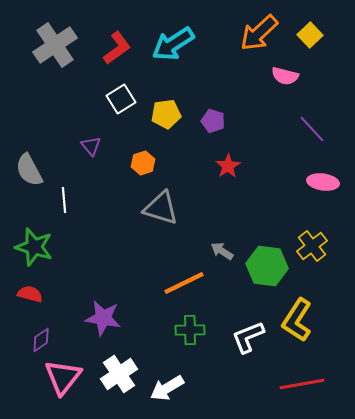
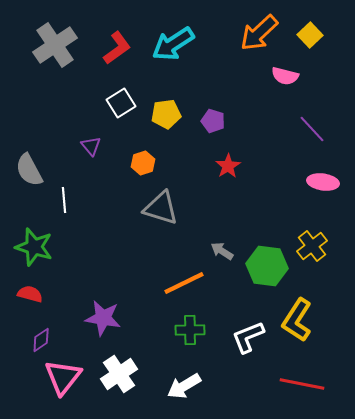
white square: moved 4 px down
red line: rotated 21 degrees clockwise
white arrow: moved 17 px right, 2 px up
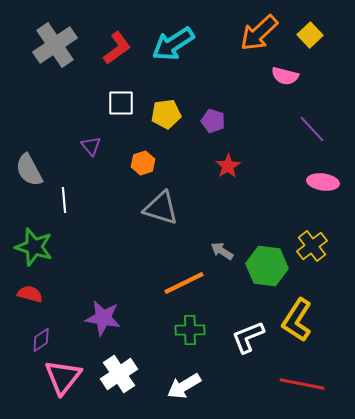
white square: rotated 32 degrees clockwise
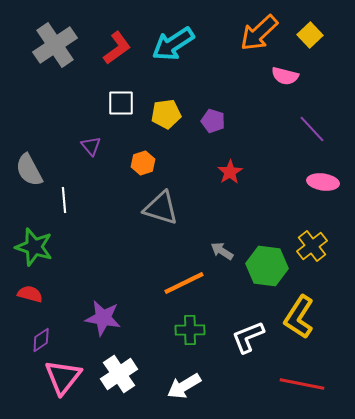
red star: moved 2 px right, 6 px down
yellow L-shape: moved 2 px right, 3 px up
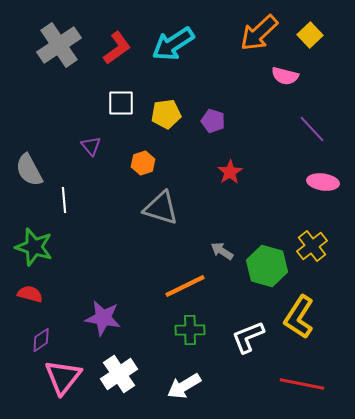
gray cross: moved 4 px right
green hexagon: rotated 9 degrees clockwise
orange line: moved 1 px right, 3 px down
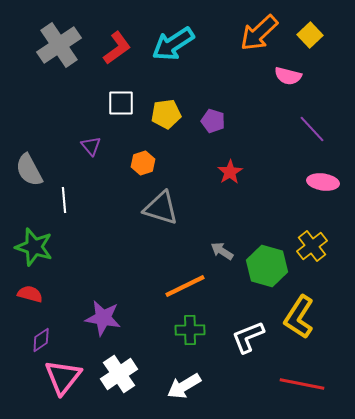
pink semicircle: moved 3 px right
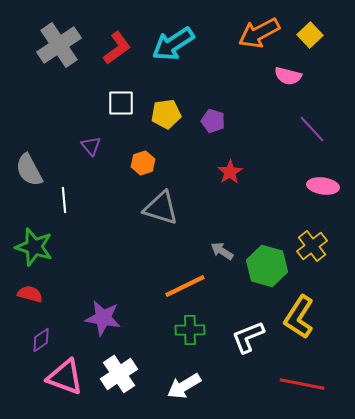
orange arrow: rotated 15 degrees clockwise
pink ellipse: moved 4 px down
pink triangle: moved 2 px right; rotated 48 degrees counterclockwise
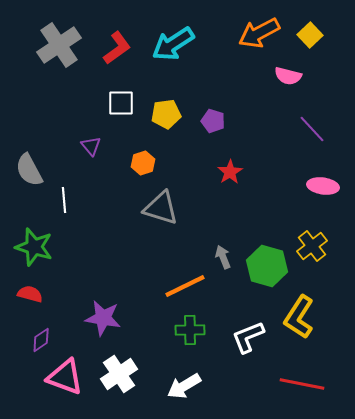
gray arrow: moved 1 px right, 6 px down; rotated 35 degrees clockwise
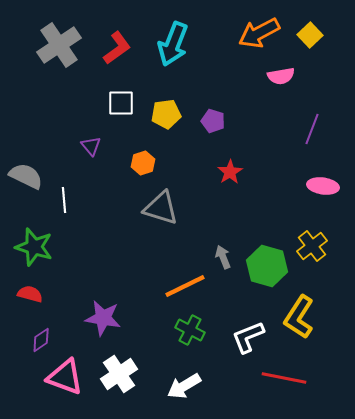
cyan arrow: rotated 36 degrees counterclockwise
pink semicircle: moved 7 px left; rotated 24 degrees counterclockwise
purple line: rotated 64 degrees clockwise
gray semicircle: moved 3 px left, 6 px down; rotated 144 degrees clockwise
green cross: rotated 28 degrees clockwise
red line: moved 18 px left, 6 px up
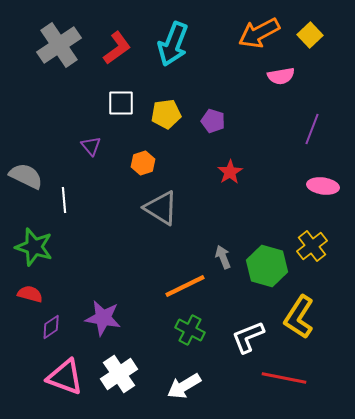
gray triangle: rotated 15 degrees clockwise
purple diamond: moved 10 px right, 13 px up
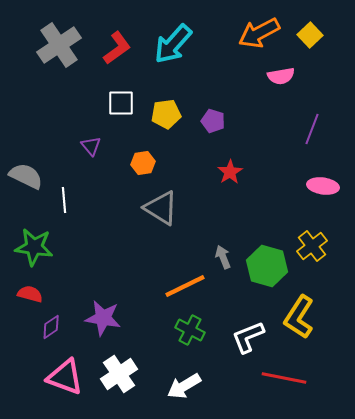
cyan arrow: rotated 21 degrees clockwise
orange hexagon: rotated 10 degrees clockwise
green star: rotated 9 degrees counterclockwise
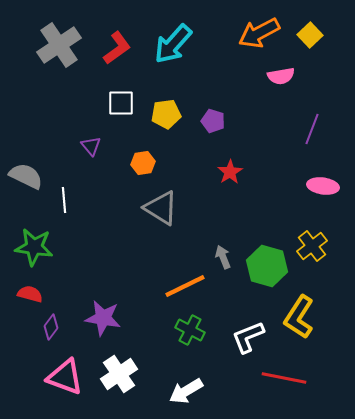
purple diamond: rotated 20 degrees counterclockwise
white arrow: moved 2 px right, 5 px down
